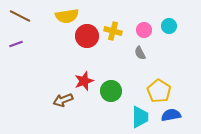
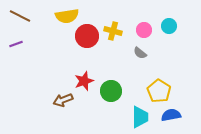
gray semicircle: rotated 24 degrees counterclockwise
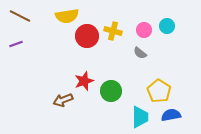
cyan circle: moved 2 px left
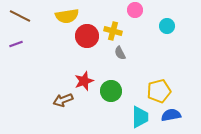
pink circle: moved 9 px left, 20 px up
gray semicircle: moved 20 px left; rotated 24 degrees clockwise
yellow pentagon: rotated 25 degrees clockwise
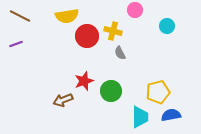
yellow pentagon: moved 1 px left, 1 px down
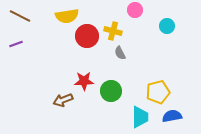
red star: rotated 18 degrees clockwise
blue semicircle: moved 1 px right, 1 px down
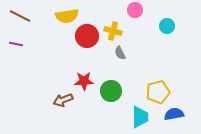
purple line: rotated 32 degrees clockwise
blue semicircle: moved 2 px right, 2 px up
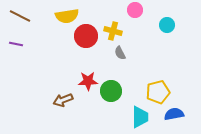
cyan circle: moved 1 px up
red circle: moved 1 px left
red star: moved 4 px right
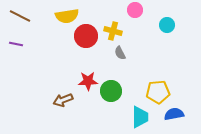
yellow pentagon: rotated 10 degrees clockwise
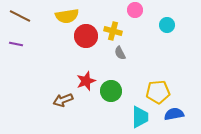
red star: moved 2 px left; rotated 18 degrees counterclockwise
